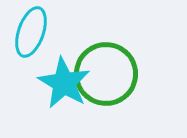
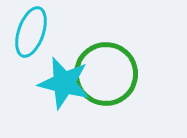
cyan star: rotated 16 degrees counterclockwise
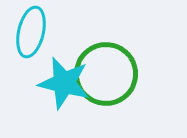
cyan ellipse: rotated 6 degrees counterclockwise
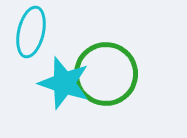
cyan star: rotated 4 degrees clockwise
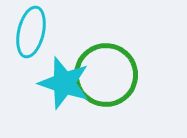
green circle: moved 1 px down
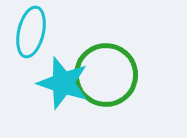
cyan star: moved 1 px left
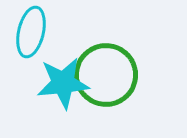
cyan star: rotated 24 degrees counterclockwise
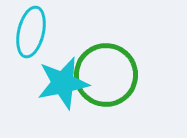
cyan star: rotated 6 degrees counterclockwise
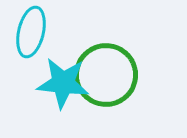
cyan star: rotated 18 degrees clockwise
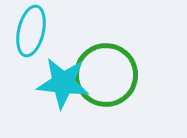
cyan ellipse: moved 1 px up
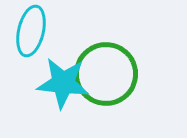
green circle: moved 1 px up
